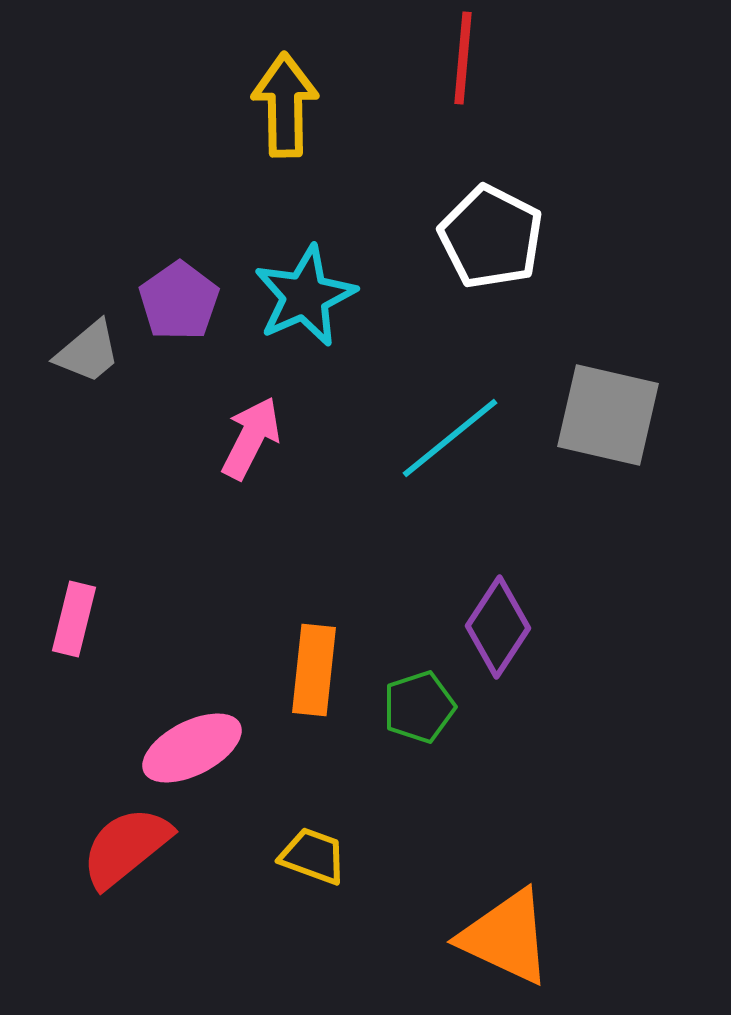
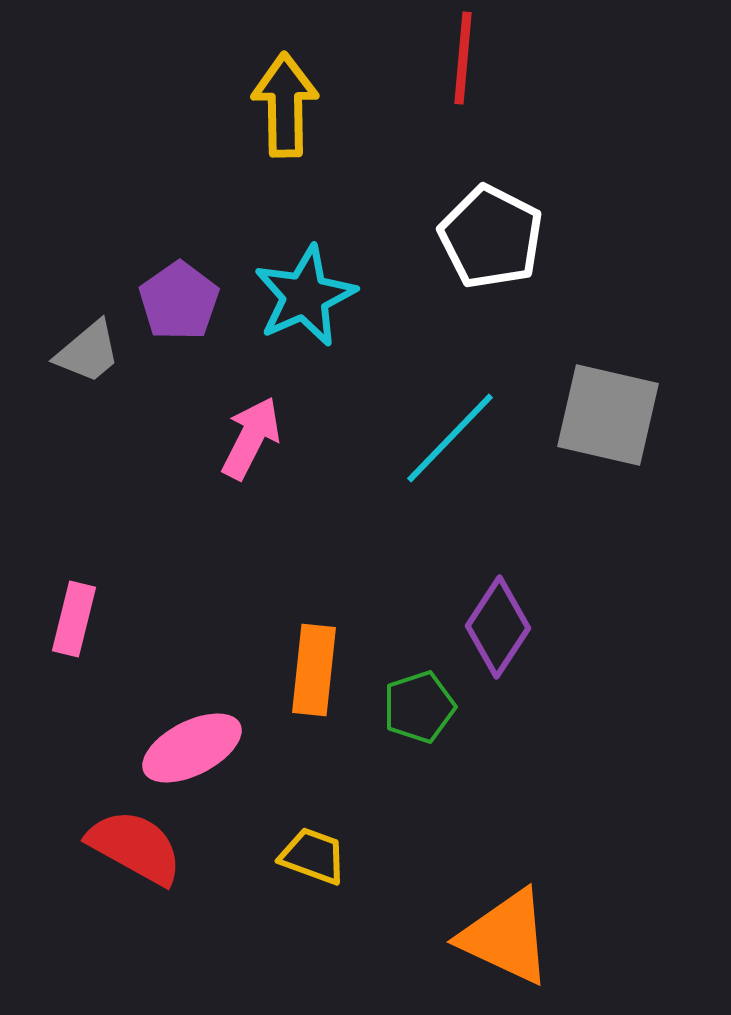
cyan line: rotated 7 degrees counterclockwise
red semicircle: moved 9 px right; rotated 68 degrees clockwise
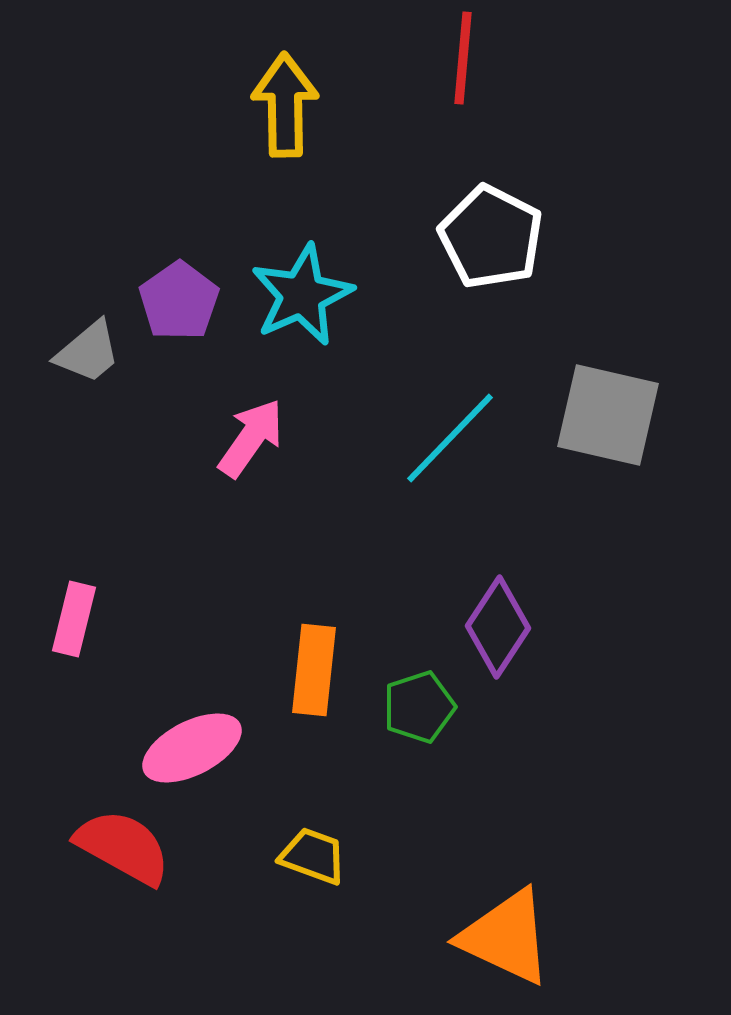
cyan star: moved 3 px left, 1 px up
pink arrow: rotated 8 degrees clockwise
red semicircle: moved 12 px left
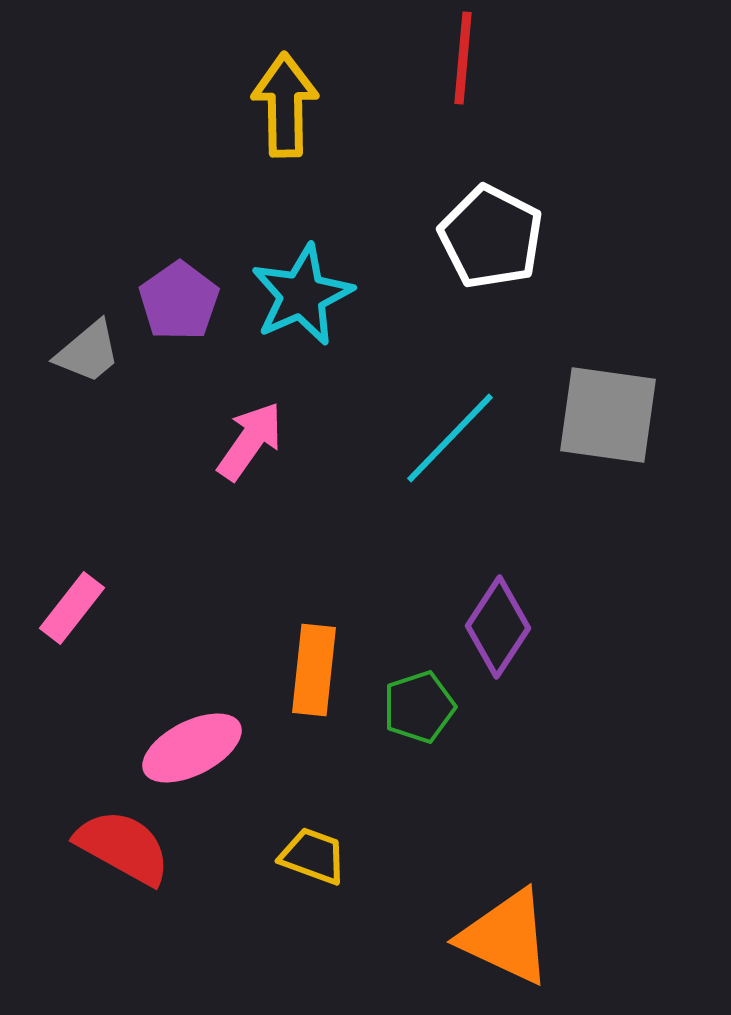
gray square: rotated 5 degrees counterclockwise
pink arrow: moved 1 px left, 3 px down
pink rectangle: moved 2 px left, 11 px up; rotated 24 degrees clockwise
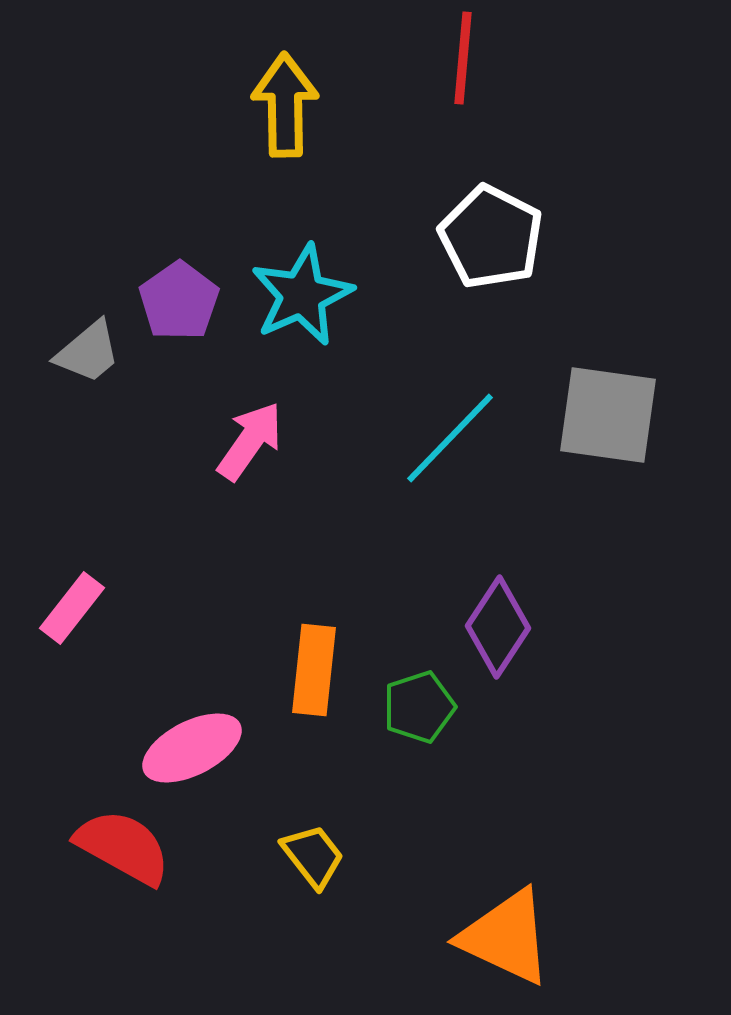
yellow trapezoid: rotated 32 degrees clockwise
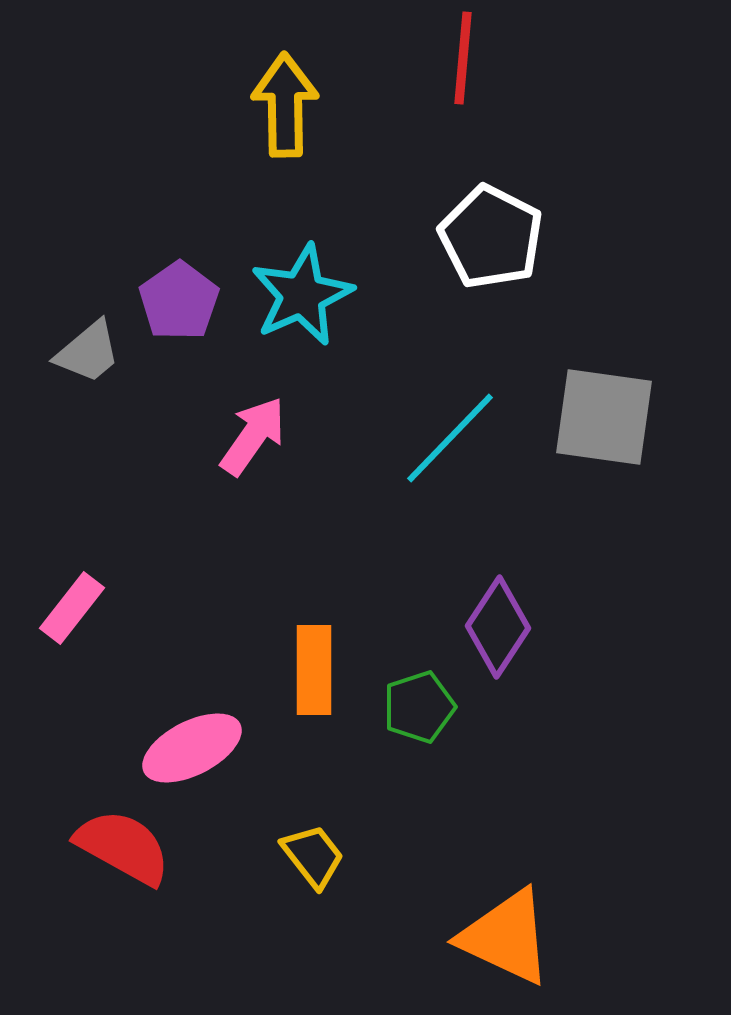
gray square: moved 4 px left, 2 px down
pink arrow: moved 3 px right, 5 px up
orange rectangle: rotated 6 degrees counterclockwise
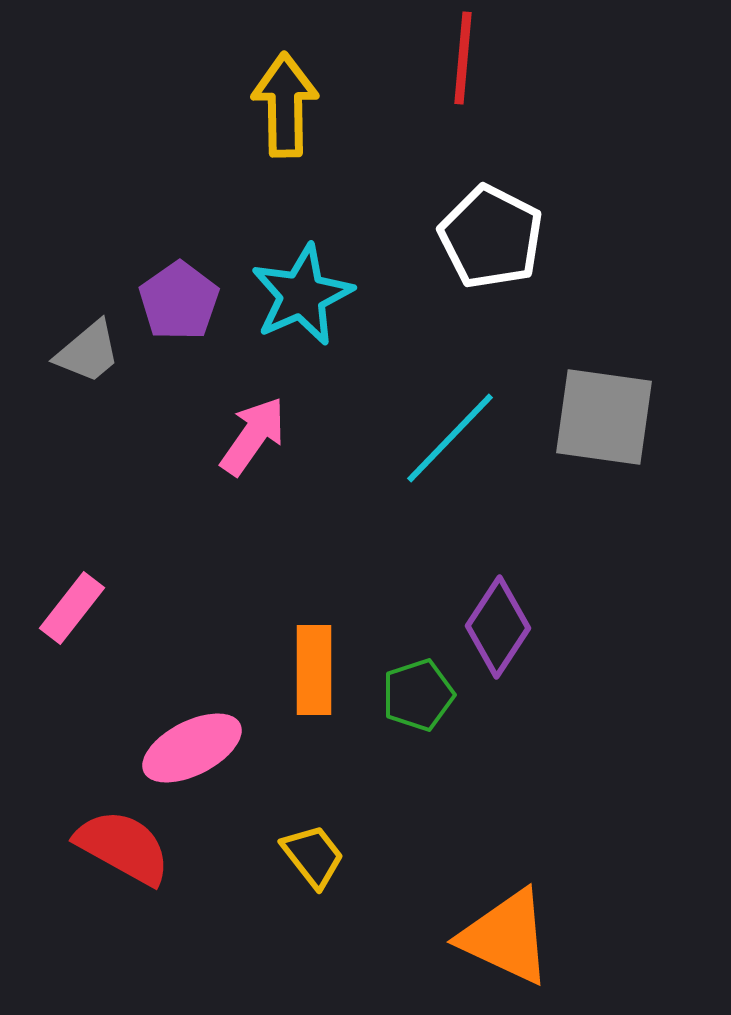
green pentagon: moved 1 px left, 12 px up
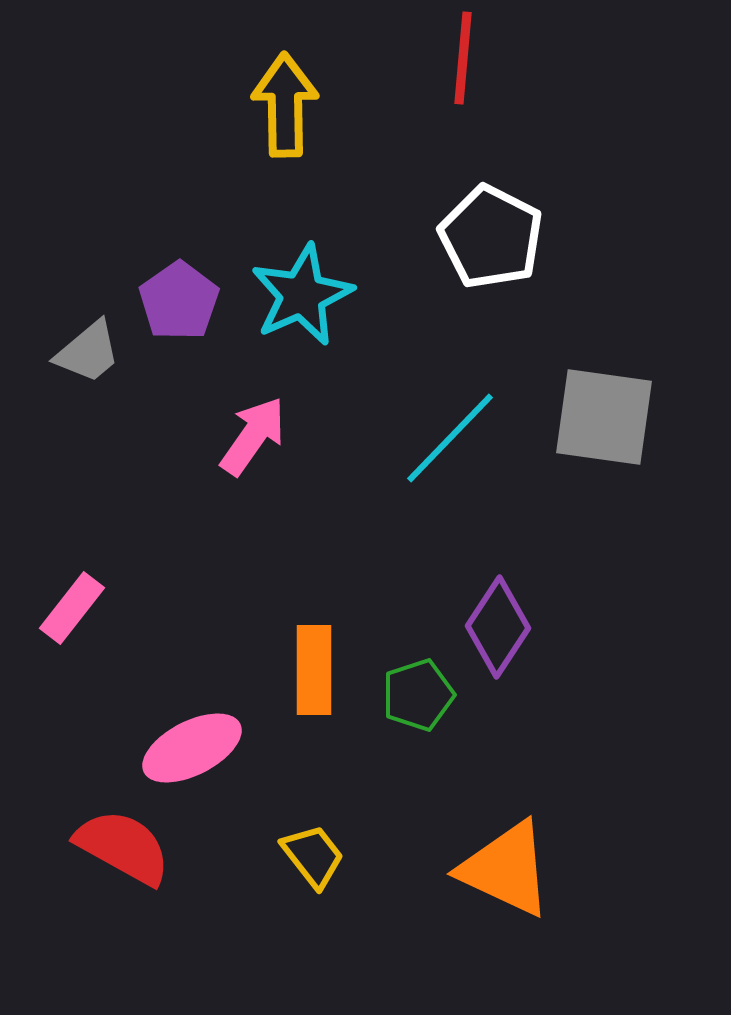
orange triangle: moved 68 px up
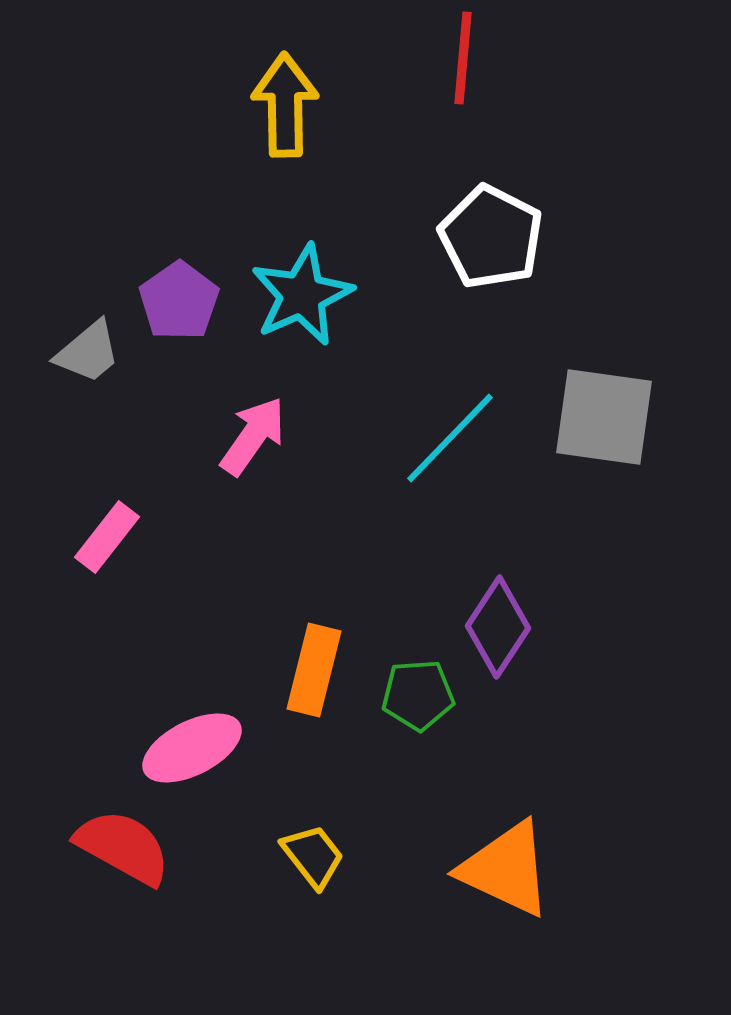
pink rectangle: moved 35 px right, 71 px up
orange rectangle: rotated 14 degrees clockwise
green pentagon: rotated 14 degrees clockwise
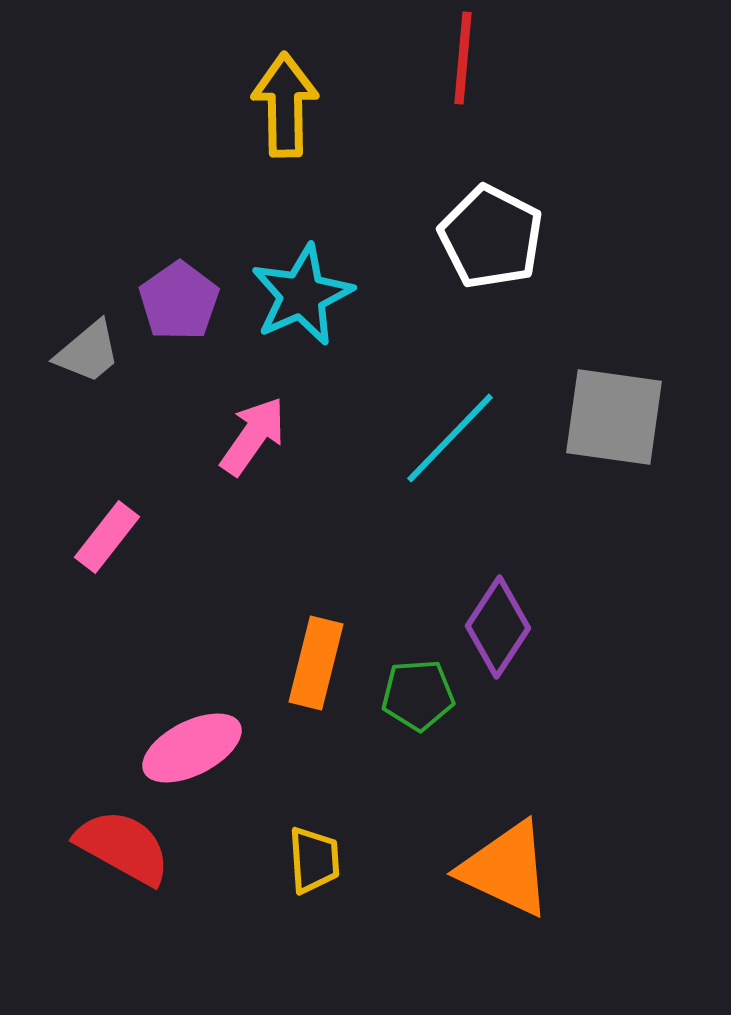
gray square: moved 10 px right
orange rectangle: moved 2 px right, 7 px up
yellow trapezoid: moved 1 px right, 4 px down; rotated 34 degrees clockwise
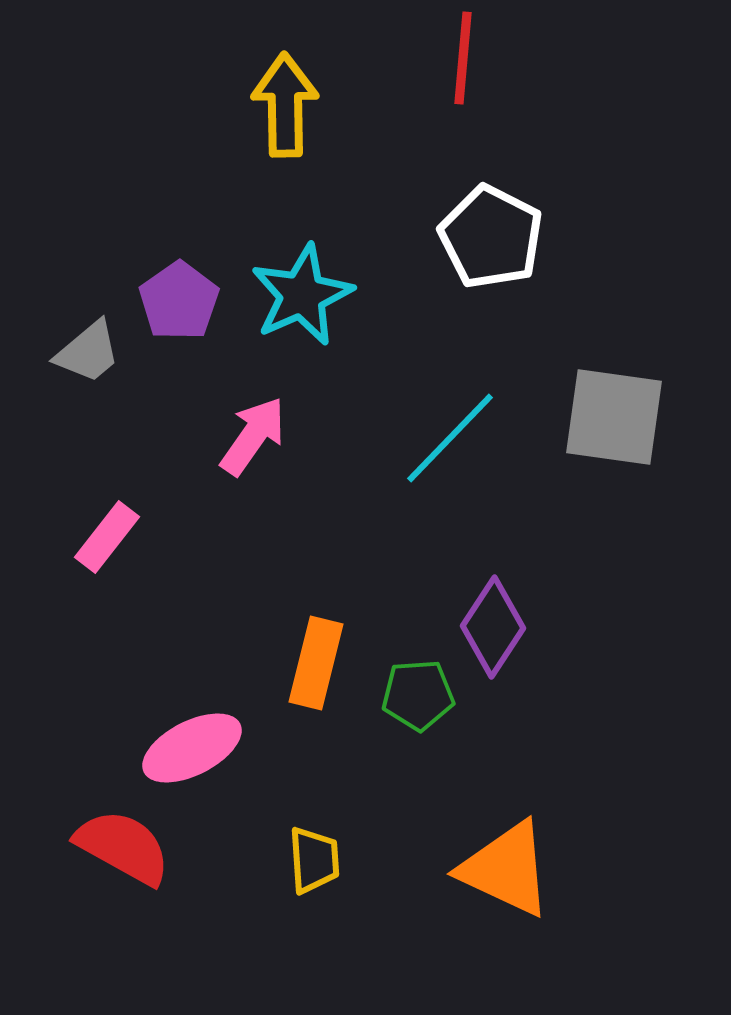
purple diamond: moved 5 px left
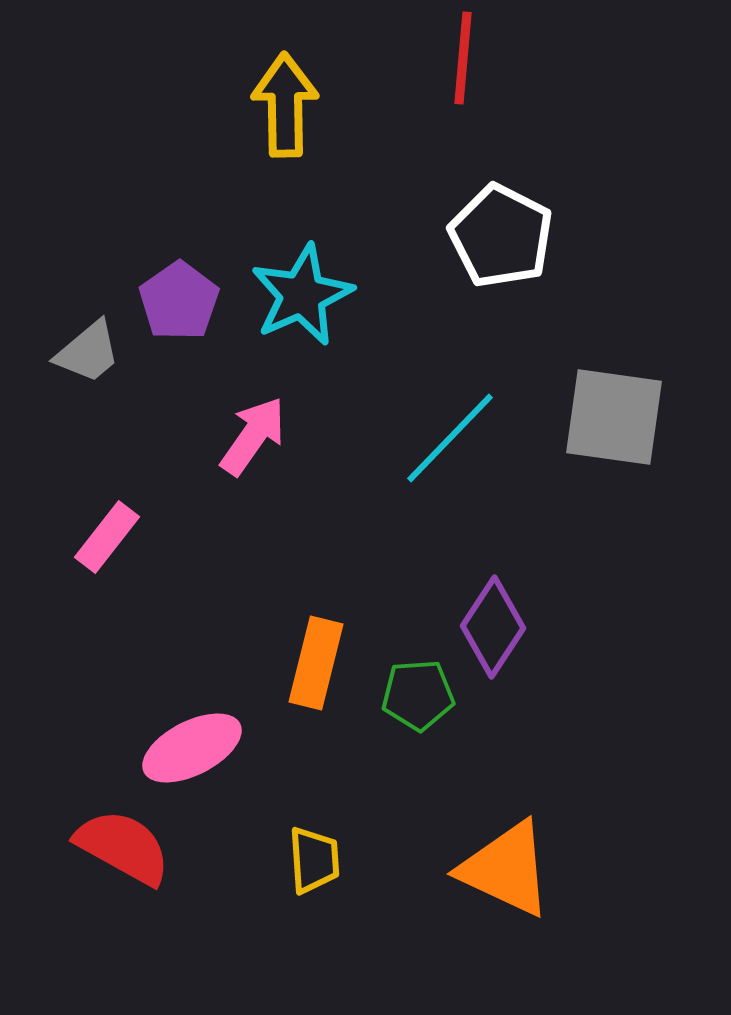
white pentagon: moved 10 px right, 1 px up
